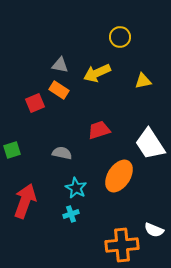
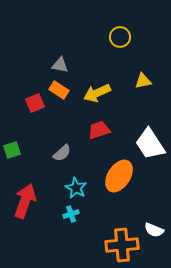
yellow arrow: moved 20 px down
gray semicircle: rotated 126 degrees clockwise
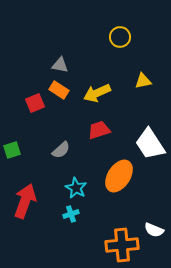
gray semicircle: moved 1 px left, 3 px up
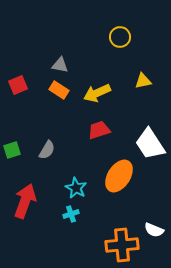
red square: moved 17 px left, 18 px up
gray semicircle: moved 14 px left; rotated 18 degrees counterclockwise
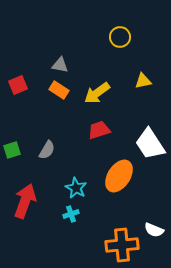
yellow arrow: rotated 12 degrees counterclockwise
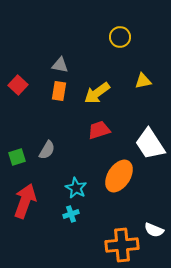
red square: rotated 24 degrees counterclockwise
orange rectangle: moved 1 px down; rotated 66 degrees clockwise
green square: moved 5 px right, 7 px down
